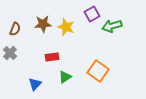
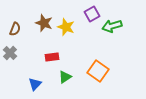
brown star: moved 1 px right, 1 px up; rotated 24 degrees clockwise
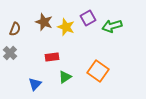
purple square: moved 4 px left, 4 px down
brown star: moved 1 px up
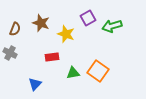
brown star: moved 3 px left, 1 px down
yellow star: moved 7 px down
gray cross: rotated 16 degrees counterclockwise
green triangle: moved 8 px right, 4 px up; rotated 24 degrees clockwise
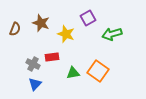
green arrow: moved 8 px down
gray cross: moved 23 px right, 11 px down
